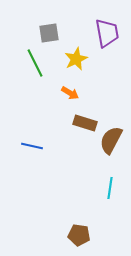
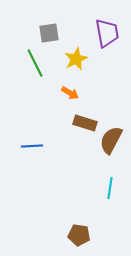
blue line: rotated 15 degrees counterclockwise
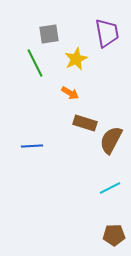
gray square: moved 1 px down
cyan line: rotated 55 degrees clockwise
brown pentagon: moved 35 px right; rotated 10 degrees counterclockwise
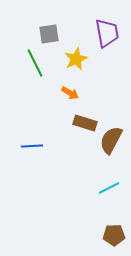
cyan line: moved 1 px left
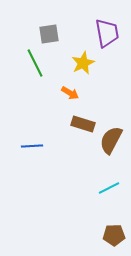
yellow star: moved 7 px right, 4 px down
brown rectangle: moved 2 px left, 1 px down
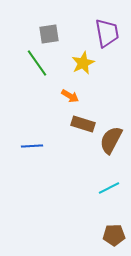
green line: moved 2 px right; rotated 8 degrees counterclockwise
orange arrow: moved 3 px down
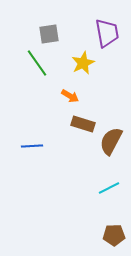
brown semicircle: moved 1 px down
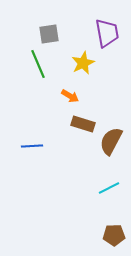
green line: moved 1 px right, 1 px down; rotated 12 degrees clockwise
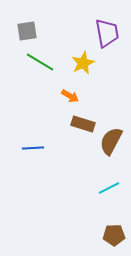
gray square: moved 22 px left, 3 px up
green line: moved 2 px right, 2 px up; rotated 36 degrees counterclockwise
blue line: moved 1 px right, 2 px down
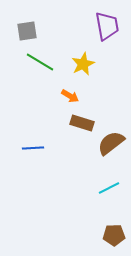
purple trapezoid: moved 7 px up
yellow star: moved 1 px down
brown rectangle: moved 1 px left, 1 px up
brown semicircle: moved 2 px down; rotated 24 degrees clockwise
